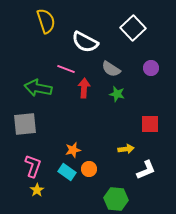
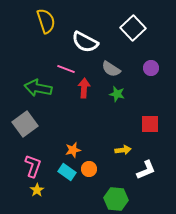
gray square: rotated 30 degrees counterclockwise
yellow arrow: moved 3 px left, 1 px down
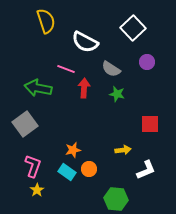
purple circle: moved 4 px left, 6 px up
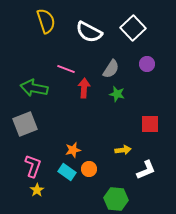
white semicircle: moved 4 px right, 10 px up
purple circle: moved 2 px down
gray semicircle: rotated 90 degrees counterclockwise
green arrow: moved 4 px left
gray square: rotated 15 degrees clockwise
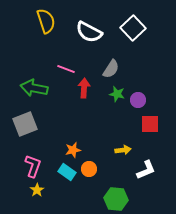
purple circle: moved 9 px left, 36 px down
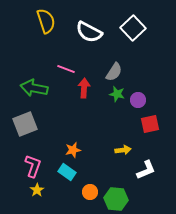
gray semicircle: moved 3 px right, 3 px down
red square: rotated 12 degrees counterclockwise
orange circle: moved 1 px right, 23 px down
